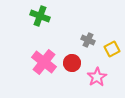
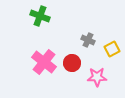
pink star: rotated 30 degrees clockwise
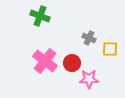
gray cross: moved 1 px right, 2 px up
yellow square: moved 2 px left; rotated 28 degrees clockwise
pink cross: moved 1 px right, 1 px up
pink star: moved 8 px left, 2 px down
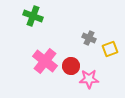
green cross: moved 7 px left
yellow square: rotated 21 degrees counterclockwise
red circle: moved 1 px left, 3 px down
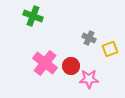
pink cross: moved 2 px down
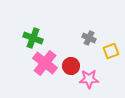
green cross: moved 22 px down
yellow square: moved 1 px right, 2 px down
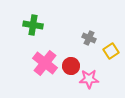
green cross: moved 13 px up; rotated 12 degrees counterclockwise
yellow square: rotated 14 degrees counterclockwise
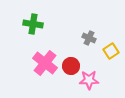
green cross: moved 1 px up
pink star: moved 1 px down
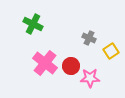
green cross: rotated 18 degrees clockwise
pink star: moved 1 px right, 2 px up
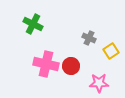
pink cross: moved 1 px right, 1 px down; rotated 25 degrees counterclockwise
pink star: moved 9 px right, 5 px down
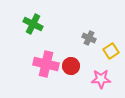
pink star: moved 2 px right, 4 px up
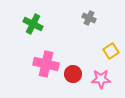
gray cross: moved 20 px up
red circle: moved 2 px right, 8 px down
